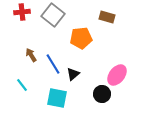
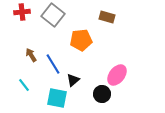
orange pentagon: moved 2 px down
black triangle: moved 6 px down
cyan line: moved 2 px right
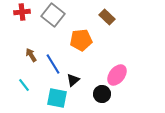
brown rectangle: rotated 28 degrees clockwise
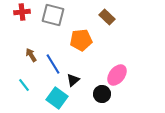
gray square: rotated 25 degrees counterclockwise
cyan square: rotated 25 degrees clockwise
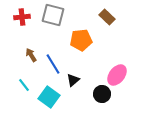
red cross: moved 5 px down
cyan square: moved 8 px left, 1 px up
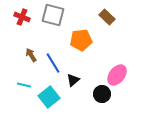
red cross: rotated 28 degrees clockwise
blue line: moved 1 px up
cyan line: rotated 40 degrees counterclockwise
cyan square: rotated 15 degrees clockwise
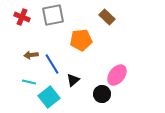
gray square: rotated 25 degrees counterclockwise
brown arrow: rotated 64 degrees counterclockwise
blue line: moved 1 px left, 1 px down
cyan line: moved 5 px right, 3 px up
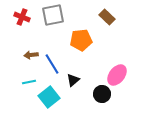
cyan line: rotated 24 degrees counterclockwise
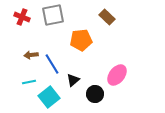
black circle: moved 7 px left
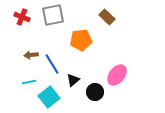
black circle: moved 2 px up
